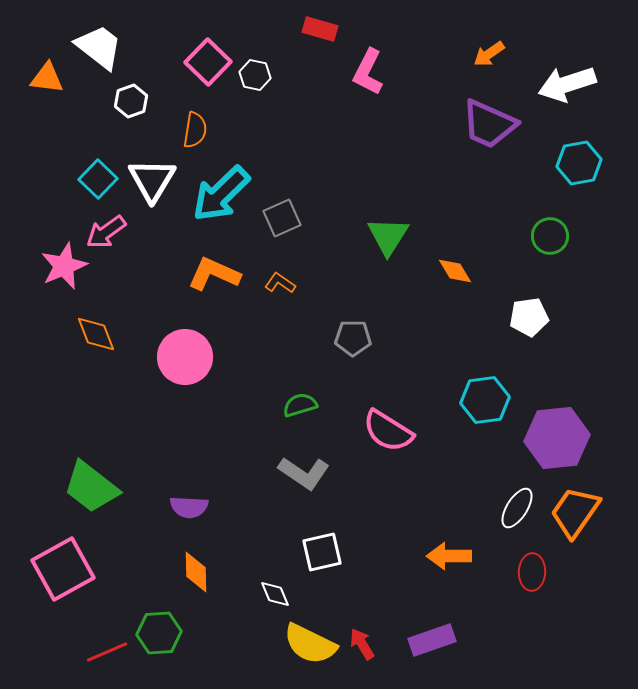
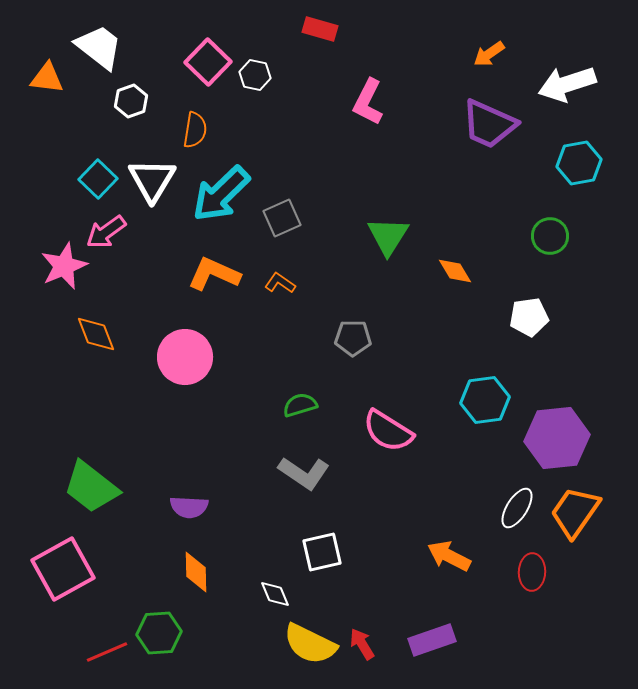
pink L-shape at (368, 72): moved 30 px down
orange arrow at (449, 556): rotated 27 degrees clockwise
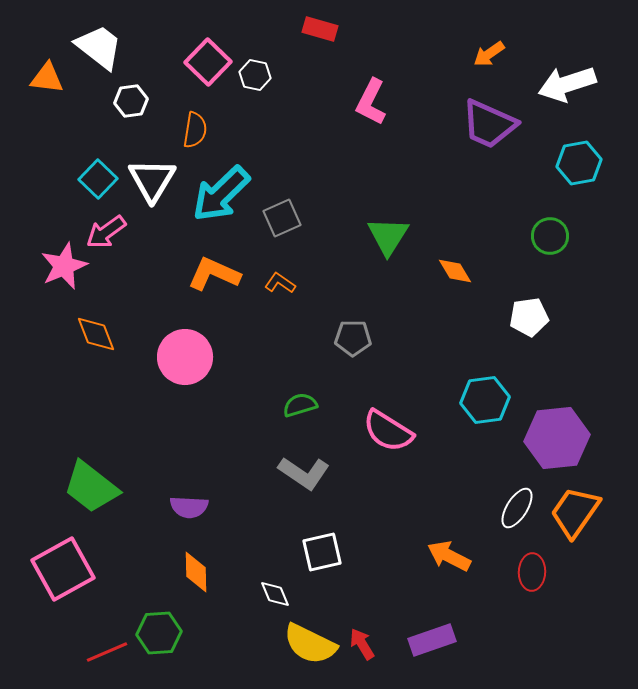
white hexagon at (131, 101): rotated 12 degrees clockwise
pink L-shape at (368, 102): moved 3 px right
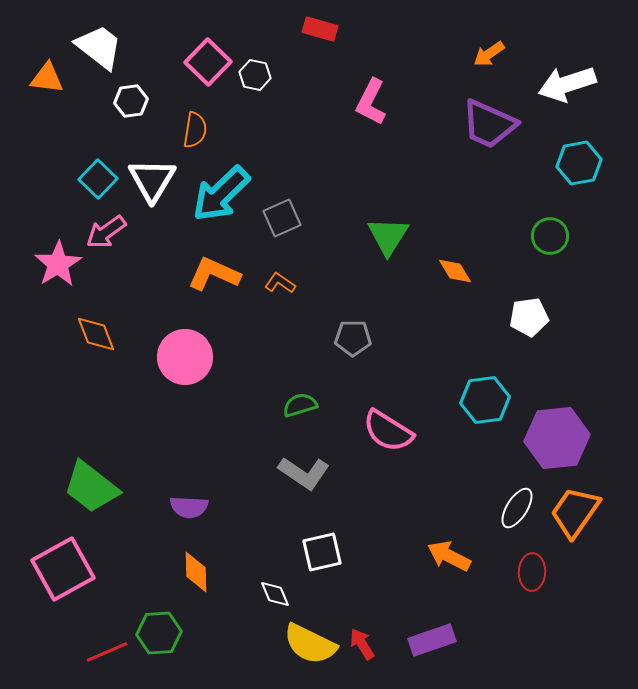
pink star at (64, 266): moved 6 px left, 2 px up; rotated 9 degrees counterclockwise
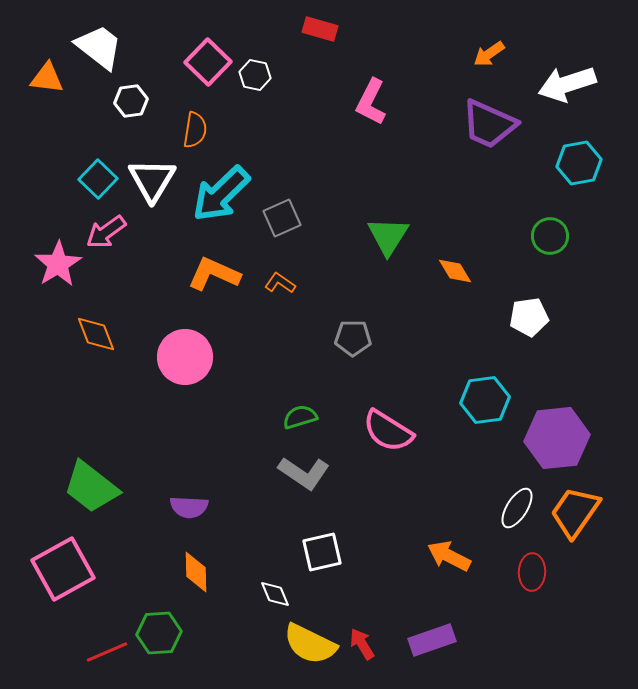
green semicircle at (300, 405): moved 12 px down
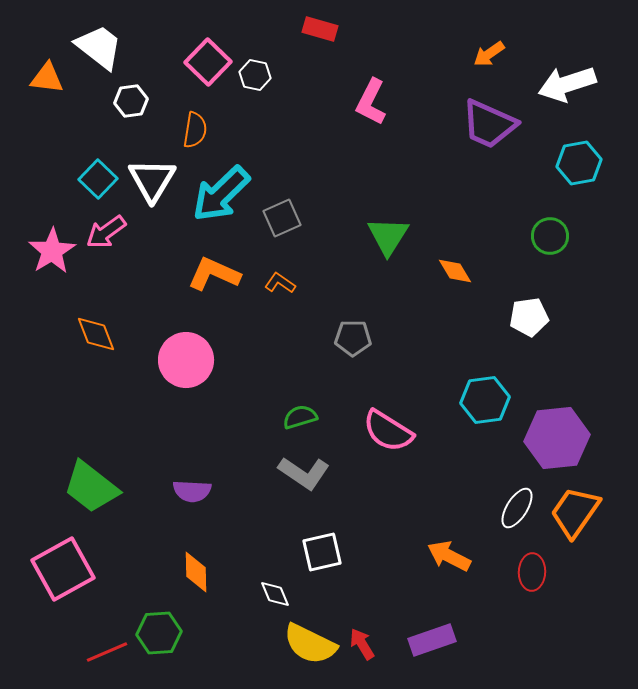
pink star at (58, 264): moved 6 px left, 13 px up
pink circle at (185, 357): moved 1 px right, 3 px down
purple semicircle at (189, 507): moved 3 px right, 16 px up
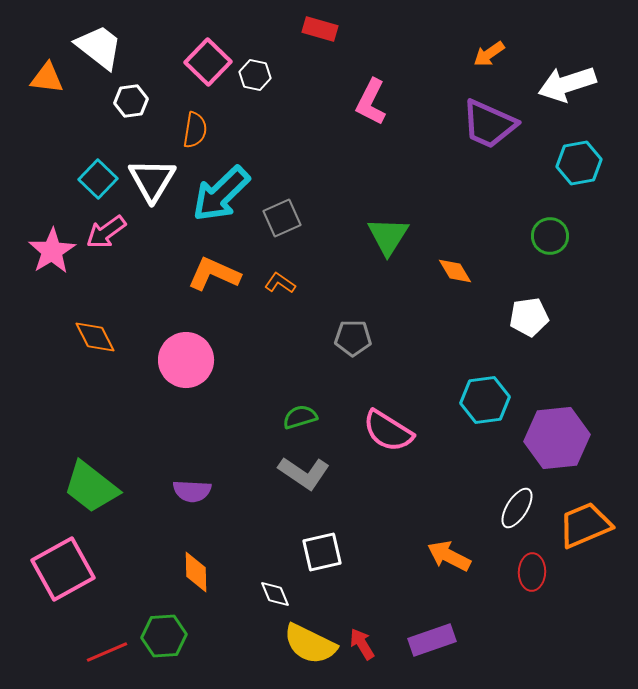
orange diamond at (96, 334): moved 1 px left, 3 px down; rotated 6 degrees counterclockwise
orange trapezoid at (575, 512): moved 10 px right, 13 px down; rotated 32 degrees clockwise
green hexagon at (159, 633): moved 5 px right, 3 px down
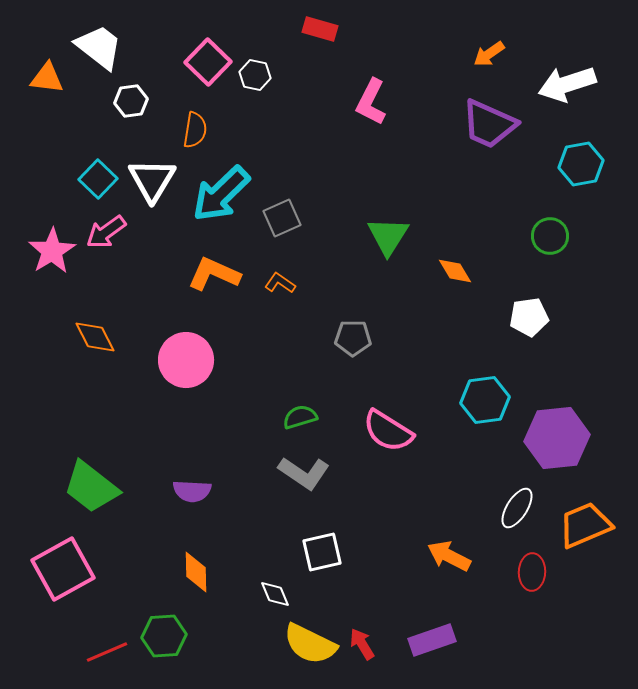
cyan hexagon at (579, 163): moved 2 px right, 1 px down
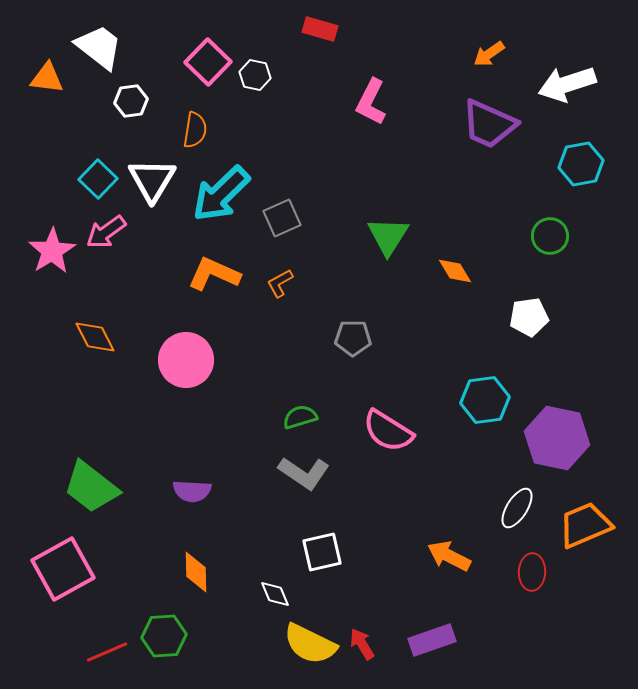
orange L-shape at (280, 283): rotated 64 degrees counterclockwise
purple hexagon at (557, 438): rotated 18 degrees clockwise
